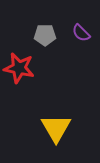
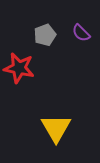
gray pentagon: rotated 20 degrees counterclockwise
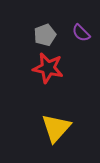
red star: moved 29 px right
yellow triangle: rotated 12 degrees clockwise
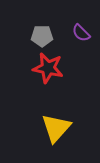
gray pentagon: moved 3 px left, 1 px down; rotated 20 degrees clockwise
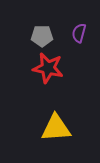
purple semicircle: moved 2 px left; rotated 60 degrees clockwise
yellow triangle: rotated 44 degrees clockwise
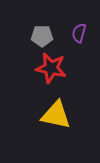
red star: moved 3 px right
yellow triangle: moved 13 px up; rotated 16 degrees clockwise
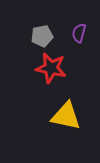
gray pentagon: rotated 10 degrees counterclockwise
yellow triangle: moved 10 px right, 1 px down
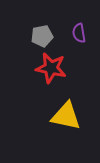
purple semicircle: rotated 24 degrees counterclockwise
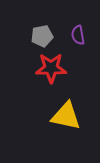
purple semicircle: moved 1 px left, 2 px down
red star: rotated 12 degrees counterclockwise
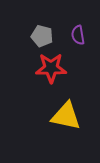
gray pentagon: rotated 25 degrees clockwise
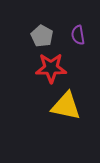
gray pentagon: rotated 15 degrees clockwise
yellow triangle: moved 10 px up
